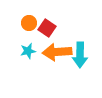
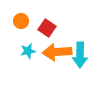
orange circle: moved 8 px left, 2 px up
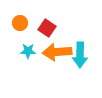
orange circle: moved 1 px left, 2 px down
cyan star: rotated 14 degrees clockwise
